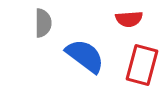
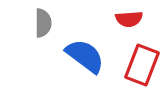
red rectangle: rotated 6 degrees clockwise
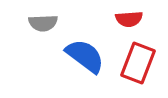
gray semicircle: rotated 88 degrees clockwise
red rectangle: moved 4 px left, 2 px up
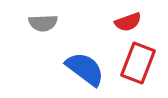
red semicircle: moved 1 px left, 3 px down; rotated 16 degrees counterclockwise
blue semicircle: moved 13 px down
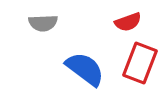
red rectangle: moved 2 px right
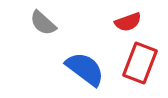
gray semicircle: rotated 44 degrees clockwise
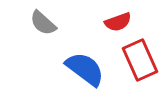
red semicircle: moved 10 px left
red rectangle: moved 3 px up; rotated 45 degrees counterclockwise
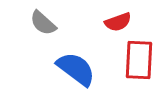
red rectangle: moved 1 px left; rotated 27 degrees clockwise
blue semicircle: moved 9 px left
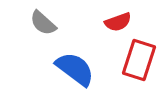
red rectangle: rotated 15 degrees clockwise
blue semicircle: moved 1 px left
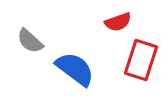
gray semicircle: moved 13 px left, 18 px down
red rectangle: moved 2 px right
